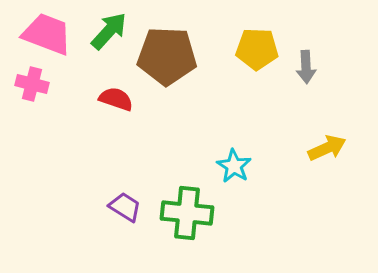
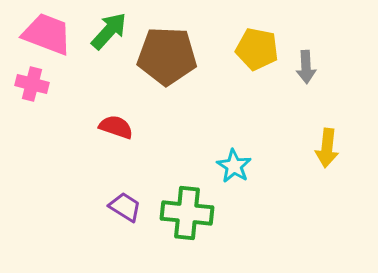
yellow pentagon: rotated 9 degrees clockwise
red semicircle: moved 28 px down
yellow arrow: rotated 120 degrees clockwise
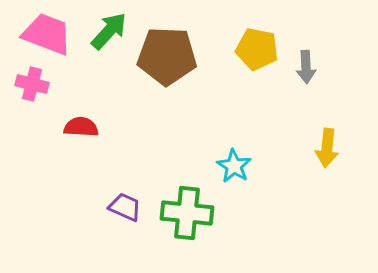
red semicircle: moved 35 px left; rotated 16 degrees counterclockwise
purple trapezoid: rotated 8 degrees counterclockwise
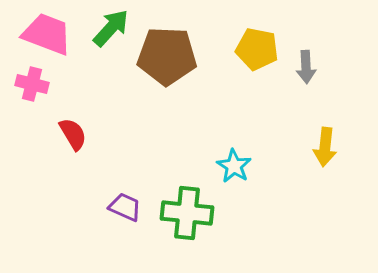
green arrow: moved 2 px right, 3 px up
red semicircle: moved 8 px left, 7 px down; rotated 56 degrees clockwise
yellow arrow: moved 2 px left, 1 px up
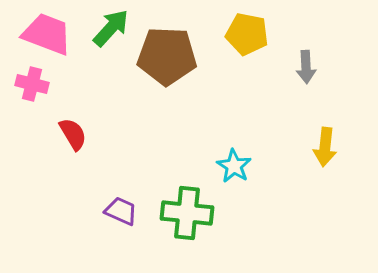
yellow pentagon: moved 10 px left, 15 px up
purple trapezoid: moved 4 px left, 4 px down
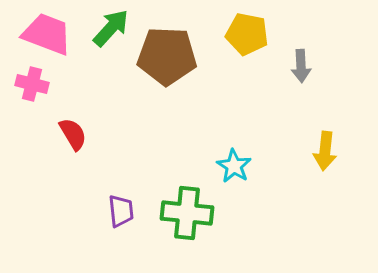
gray arrow: moved 5 px left, 1 px up
yellow arrow: moved 4 px down
purple trapezoid: rotated 60 degrees clockwise
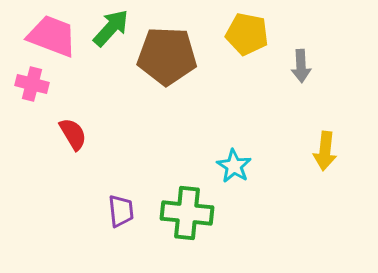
pink trapezoid: moved 5 px right, 2 px down
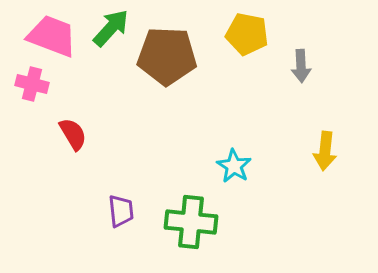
green cross: moved 4 px right, 9 px down
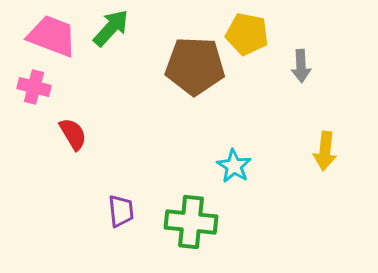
brown pentagon: moved 28 px right, 10 px down
pink cross: moved 2 px right, 3 px down
